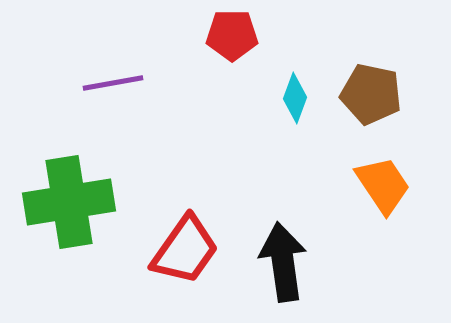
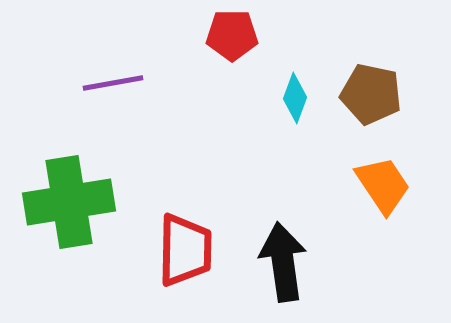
red trapezoid: rotated 34 degrees counterclockwise
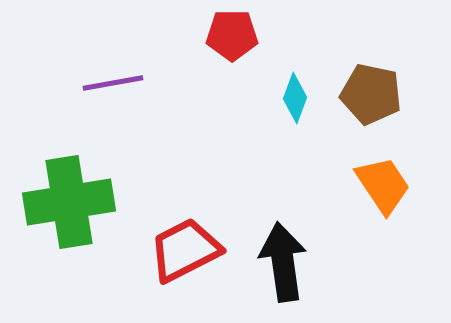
red trapezoid: rotated 118 degrees counterclockwise
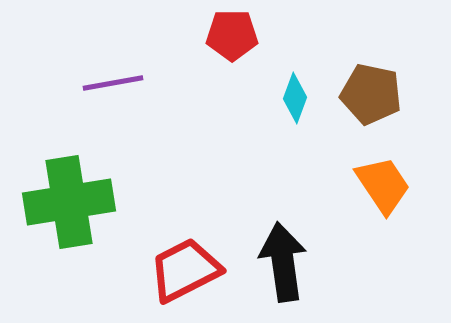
red trapezoid: moved 20 px down
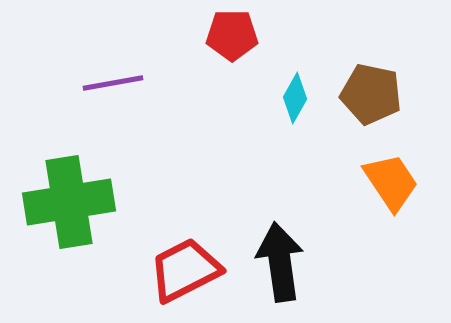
cyan diamond: rotated 9 degrees clockwise
orange trapezoid: moved 8 px right, 3 px up
black arrow: moved 3 px left
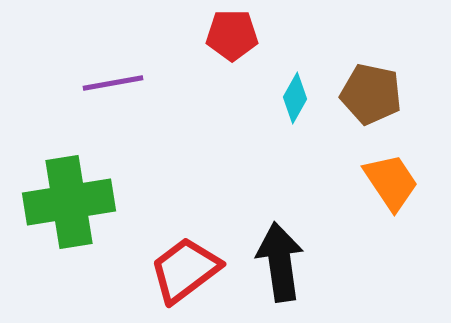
red trapezoid: rotated 10 degrees counterclockwise
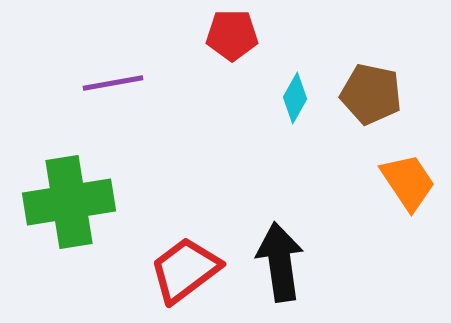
orange trapezoid: moved 17 px right
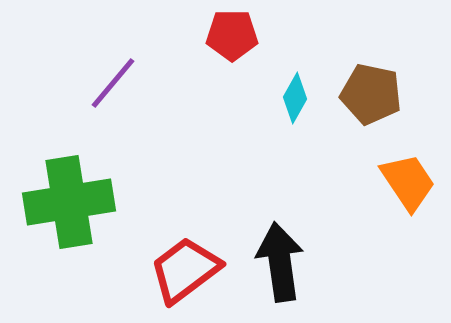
purple line: rotated 40 degrees counterclockwise
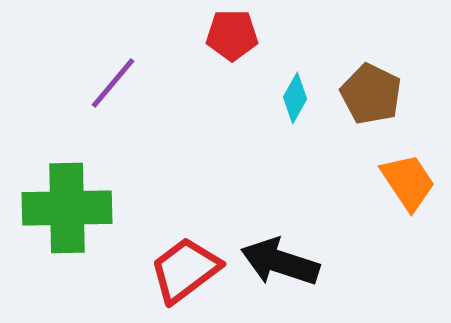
brown pentagon: rotated 14 degrees clockwise
green cross: moved 2 px left, 6 px down; rotated 8 degrees clockwise
black arrow: rotated 64 degrees counterclockwise
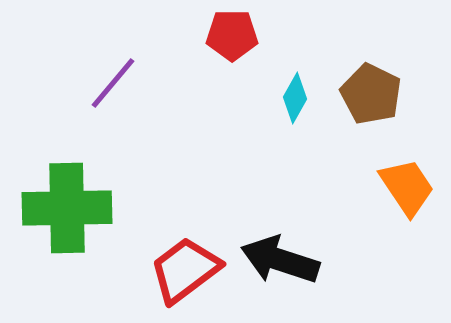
orange trapezoid: moved 1 px left, 5 px down
black arrow: moved 2 px up
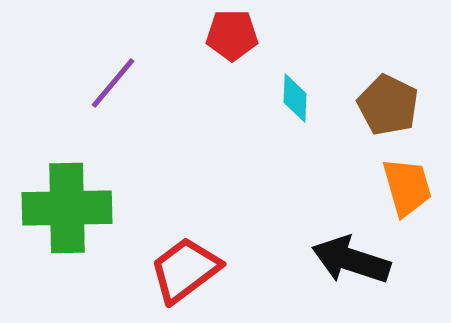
brown pentagon: moved 17 px right, 11 px down
cyan diamond: rotated 27 degrees counterclockwise
orange trapezoid: rotated 18 degrees clockwise
black arrow: moved 71 px right
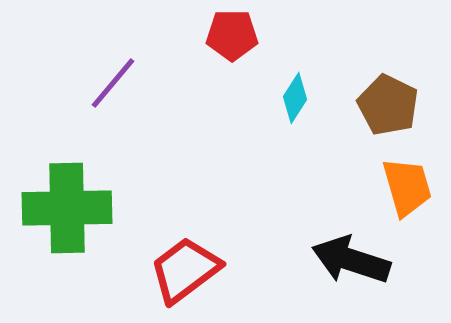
cyan diamond: rotated 30 degrees clockwise
